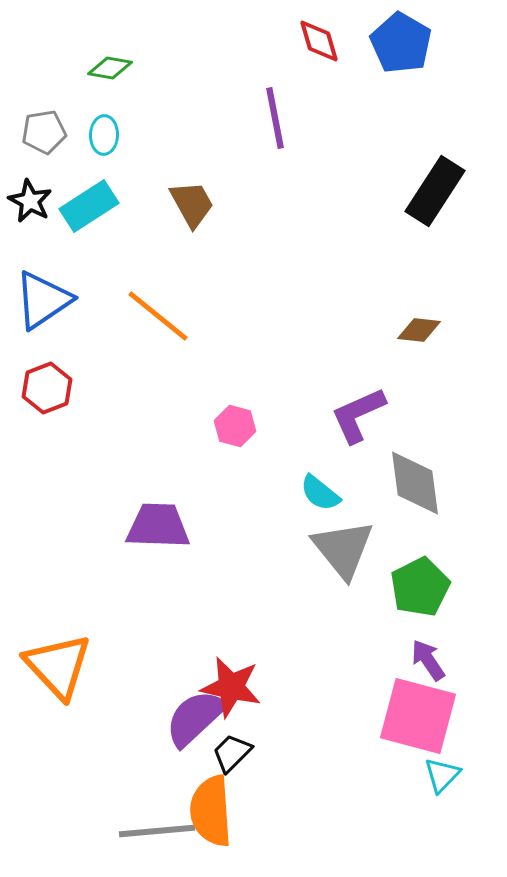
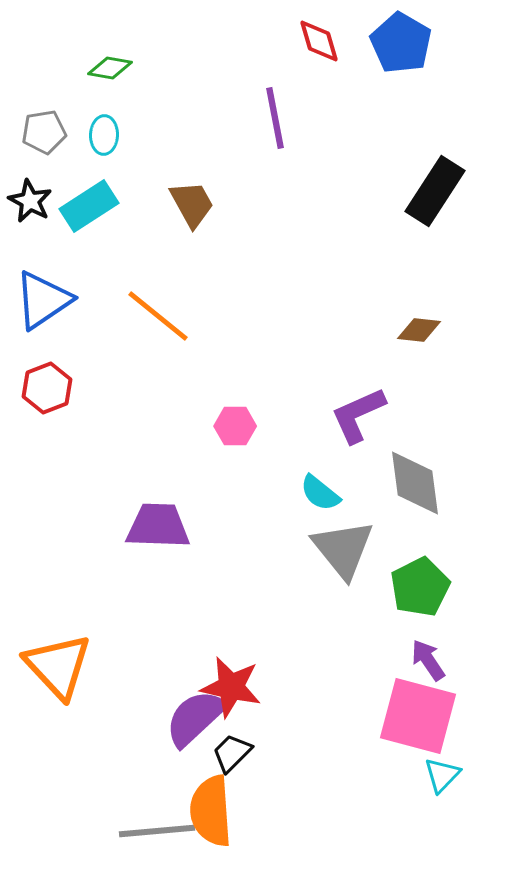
pink hexagon: rotated 15 degrees counterclockwise
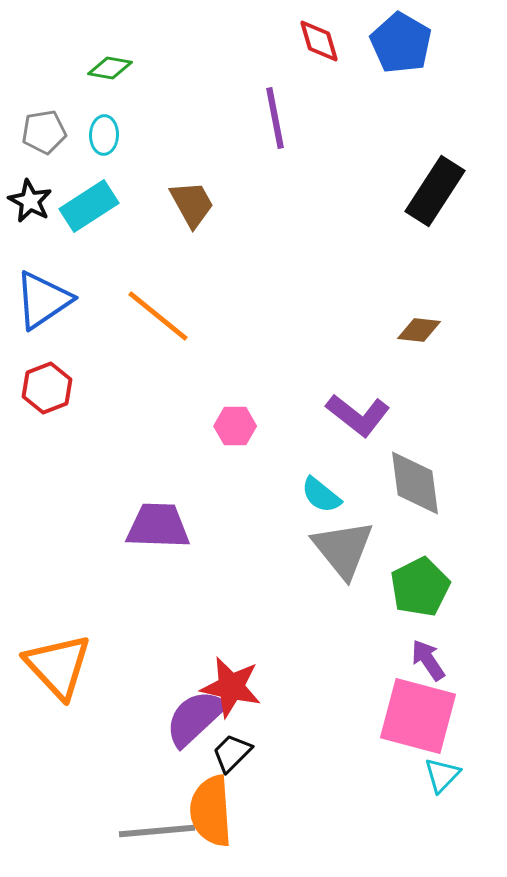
purple L-shape: rotated 118 degrees counterclockwise
cyan semicircle: moved 1 px right, 2 px down
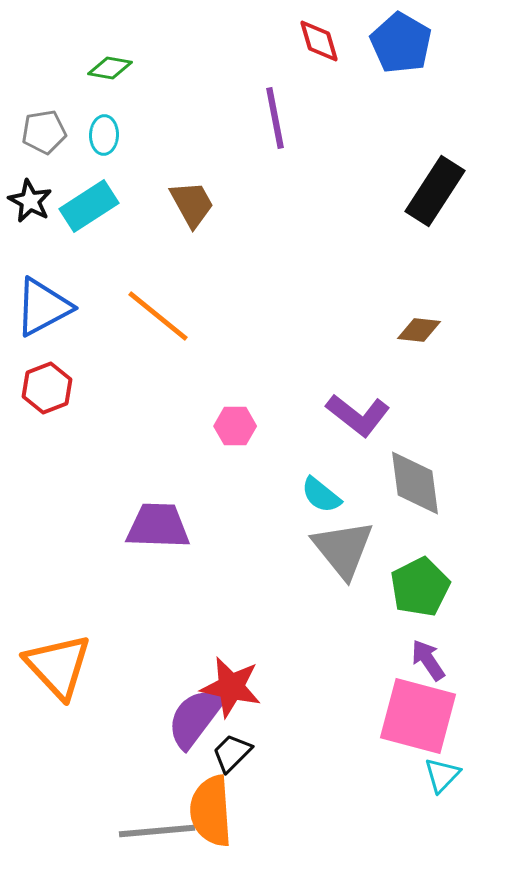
blue triangle: moved 7 px down; rotated 6 degrees clockwise
purple semicircle: rotated 10 degrees counterclockwise
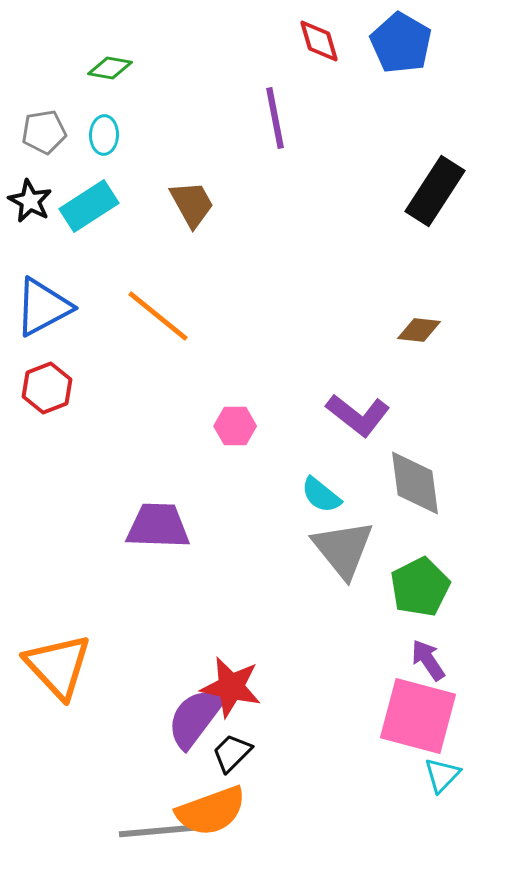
orange semicircle: rotated 106 degrees counterclockwise
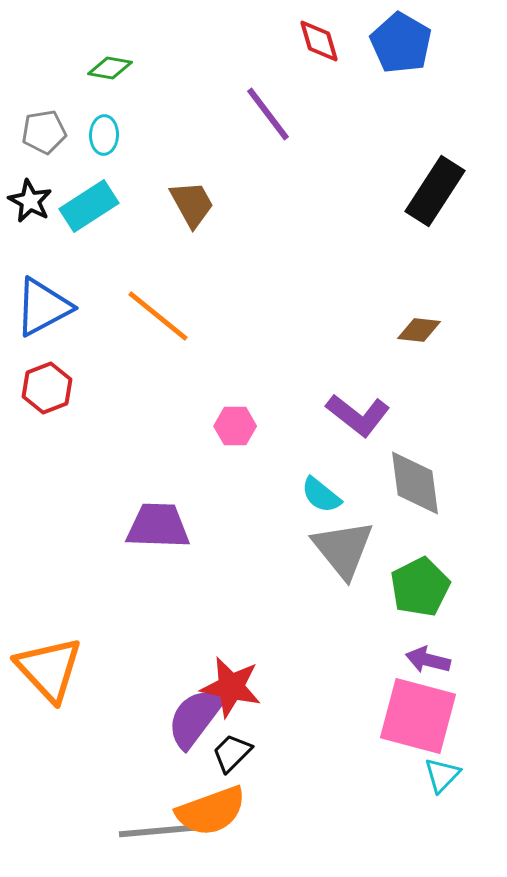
purple line: moved 7 px left, 4 px up; rotated 26 degrees counterclockwise
purple arrow: rotated 42 degrees counterclockwise
orange triangle: moved 9 px left, 3 px down
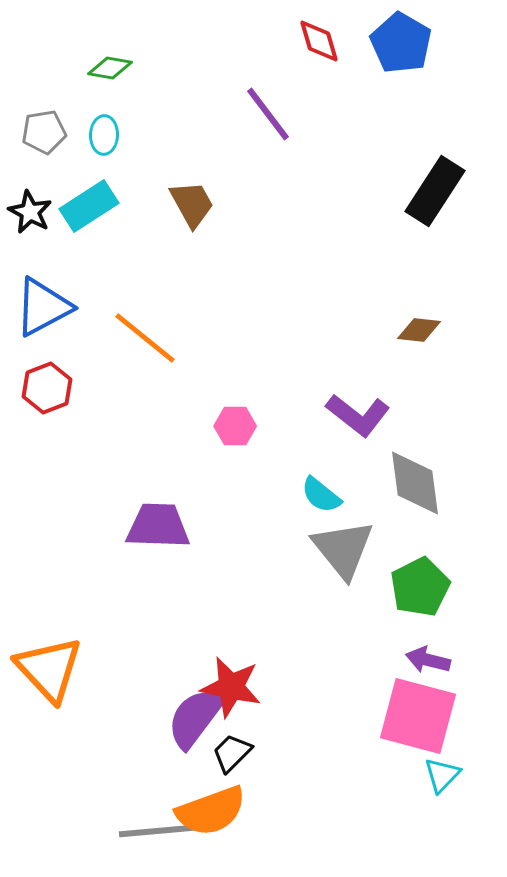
black star: moved 11 px down
orange line: moved 13 px left, 22 px down
